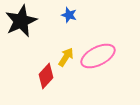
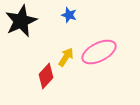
pink ellipse: moved 1 px right, 4 px up
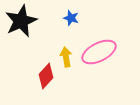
blue star: moved 2 px right, 3 px down
yellow arrow: rotated 42 degrees counterclockwise
